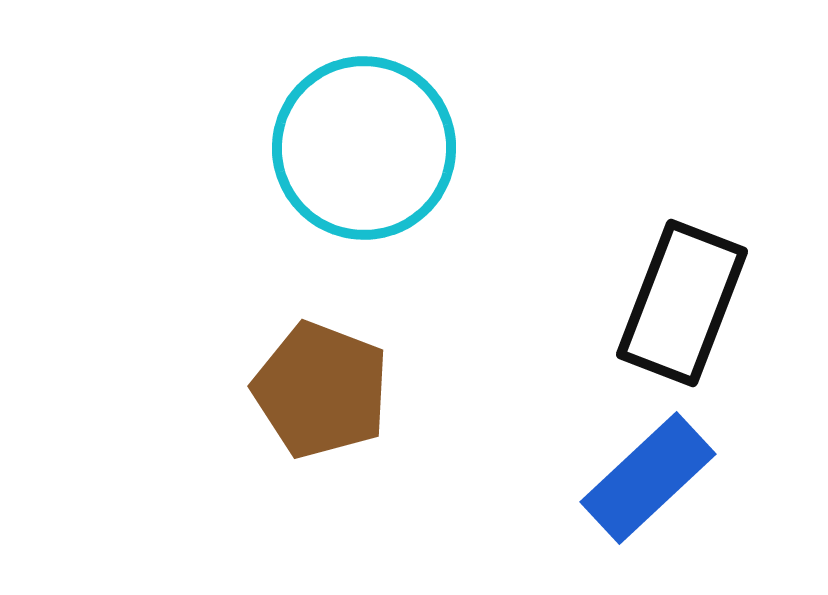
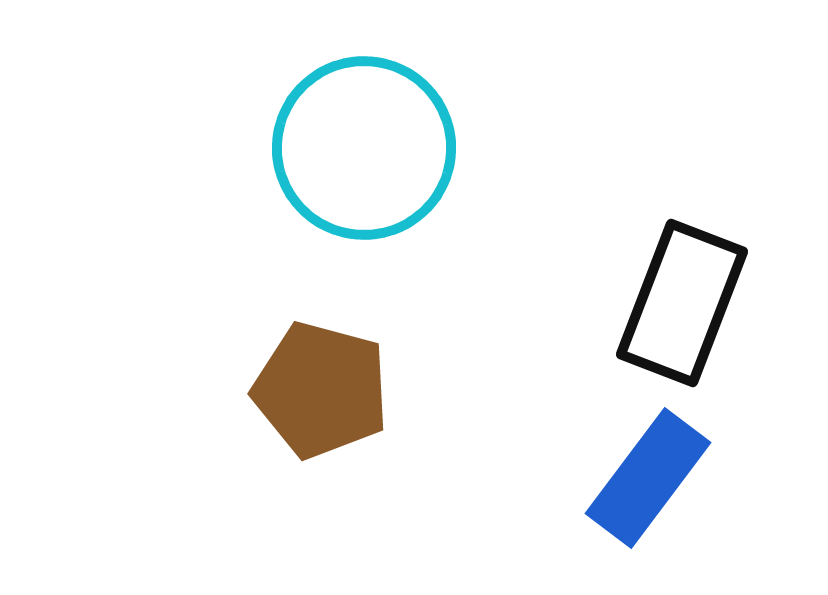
brown pentagon: rotated 6 degrees counterclockwise
blue rectangle: rotated 10 degrees counterclockwise
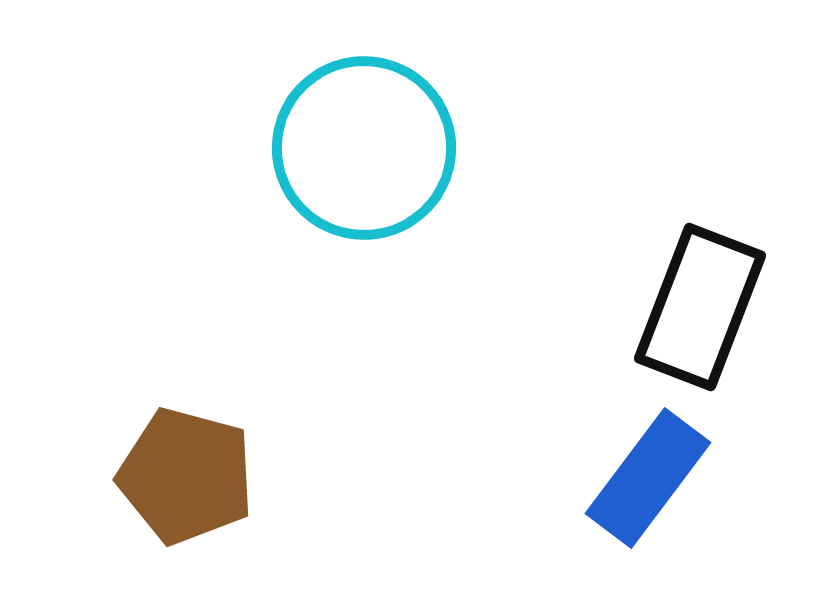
black rectangle: moved 18 px right, 4 px down
brown pentagon: moved 135 px left, 86 px down
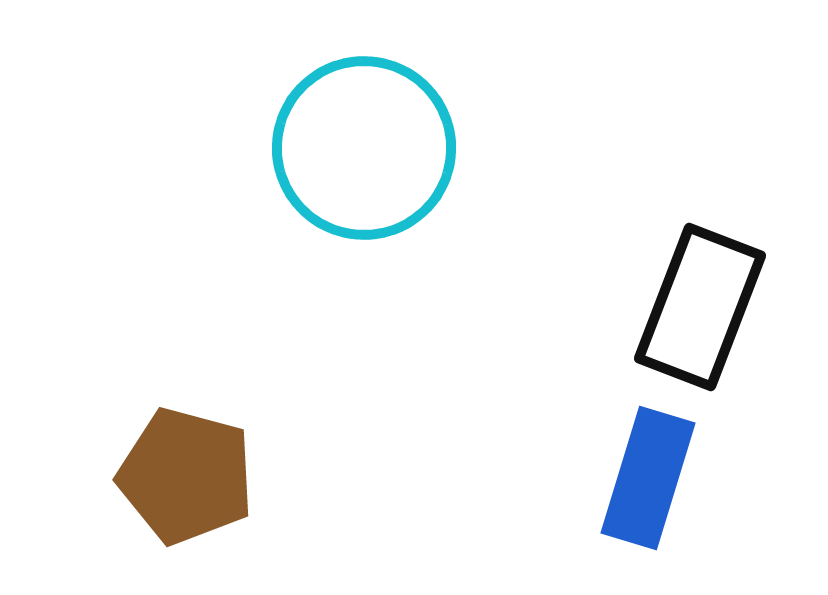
blue rectangle: rotated 20 degrees counterclockwise
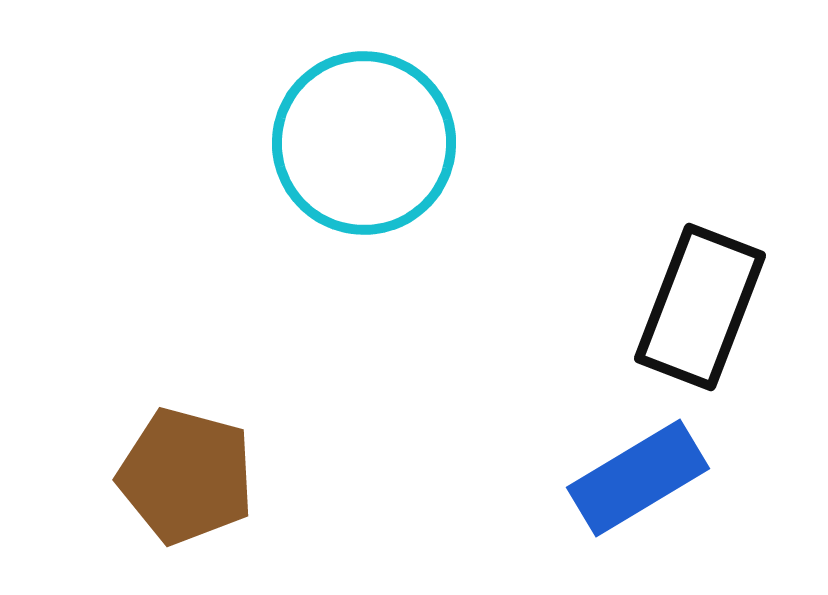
cyan circle: moved 5 px up
blue rectangle: moved 10 px left; rotated 42 degrees clockwise
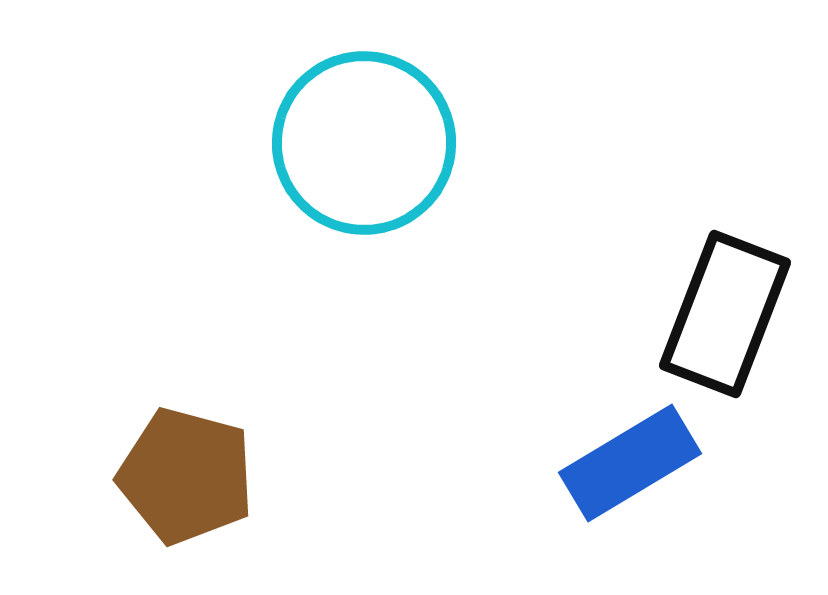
black rectangle: moved 25 px right, 7 px down
blue rectangle: moved 8 px left, 15 px up
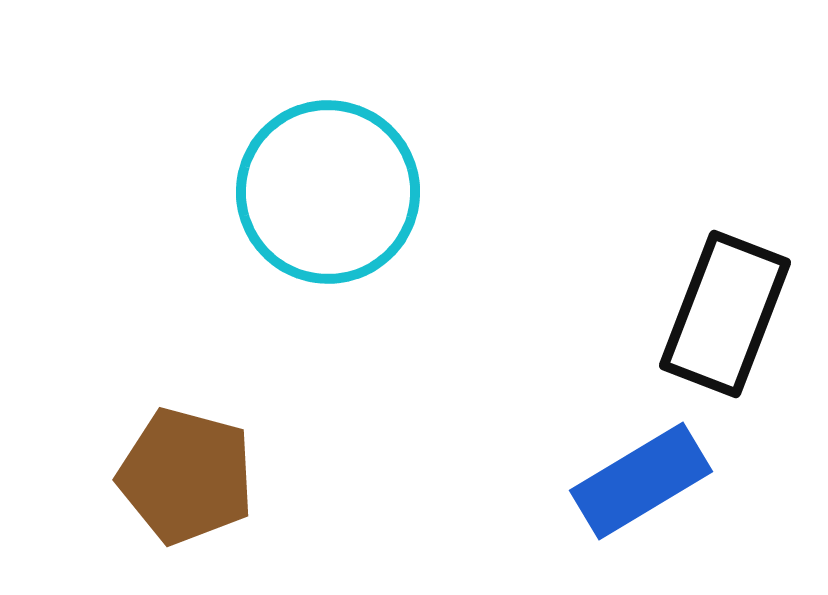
cyan circle: moved 36 px left, 49 px down
blue rectangle: moved 11 px right, 18 px down
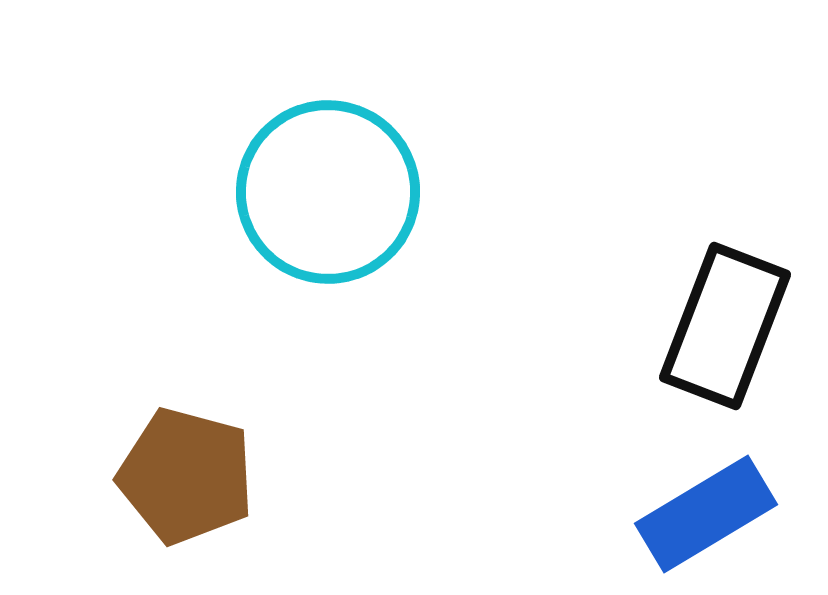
black rectangle: moved 12 px down
blue rectangle: moved 65 px right, 33 px down
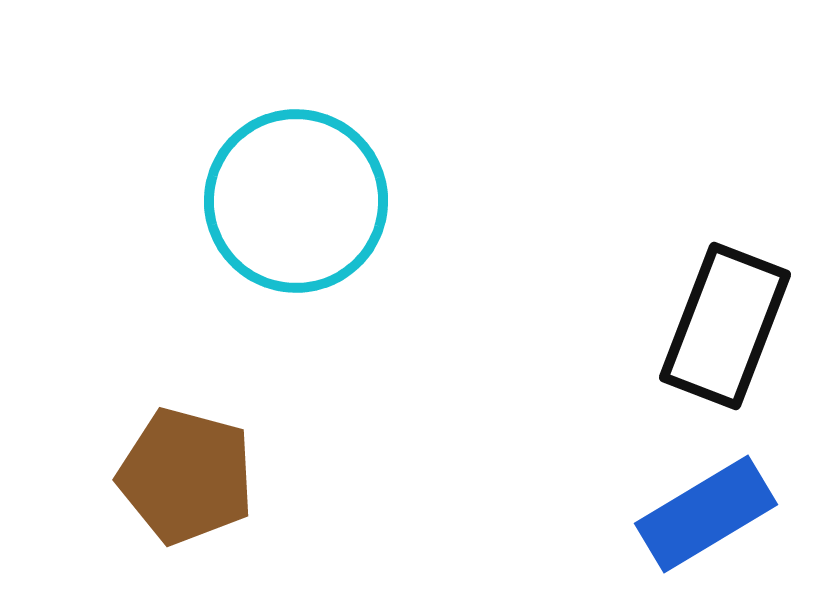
cyan circle: moved 32 px left, 9 px down
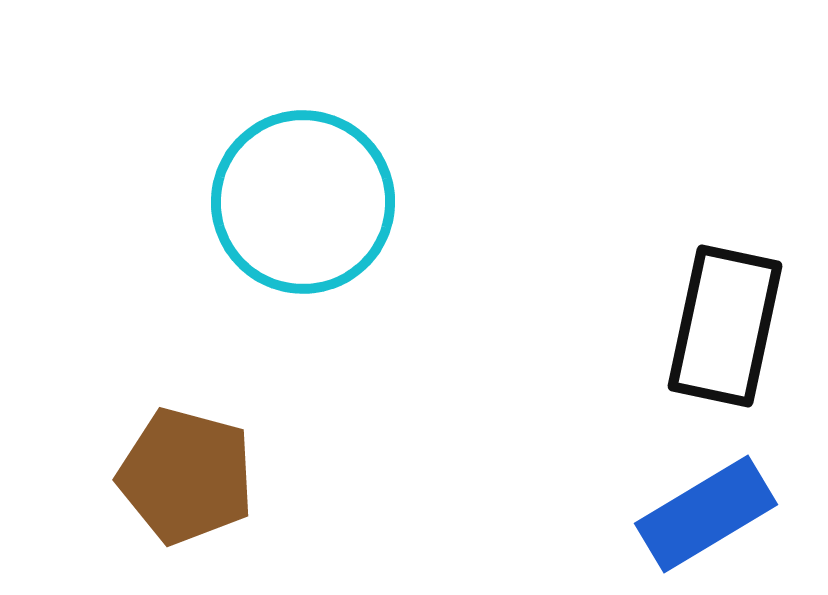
cyan circle: moved 7 px right, 1 px down
black rectangle: rotated 9 degrees counterclockwise
